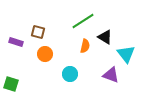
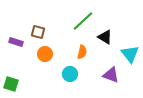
green line: rotated 10 degrees counterclockwise
orange semicircle: moved 3 px left, 6 px down
cyan triangle: moved 4 px right
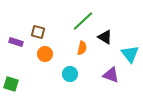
orange semicircle: moved 4 px up
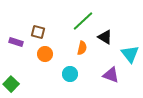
green square: rotated 28 degrees clockwise
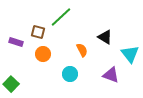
green line: moved 22 px left, 4 px up
orange semicircle: moved 2 px down; rotated 40 degrees counterclockwise
orange circle: moved 2 px left
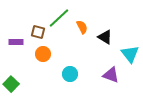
green line: moved 2 px left, 1 px down
purple rectangle: rotated 16 degrees counterclockwise
orange semicircle: moved 23 px up
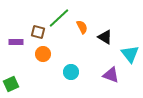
cyan circle: moved 1 px right, 2 px up
green square: rotated 21 degrees clockwise
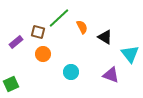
purple rectangle: rotated 40 degrees counterclockwise
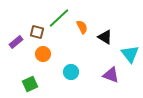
brown square: moved 1 px left
green square: moved 19 px right
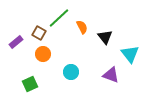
brown square: moved 2 px right, 1 px down; rotated 16 degrees clockwise
black triangle: rotated 21 degrees clockwise
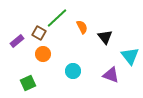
green line: moved 2 px left
purple rectangle: moved 1 px right, 1 px up
cyan triangle: moved 2 px down
cyan circle: moved 2 px right, 1 px up
green square: moved 2 px left, 1 px up
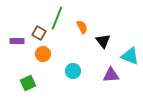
green line: rotated 25 degrees counterclockwise
black triangle: moved 2 px left, 4 px down
purple rectangle: rotated 40 degrees clockwise
cyan triangle: rotated 30 degrees counterclockwise
purple triangle: rotated 24 degrees counterclockwise
